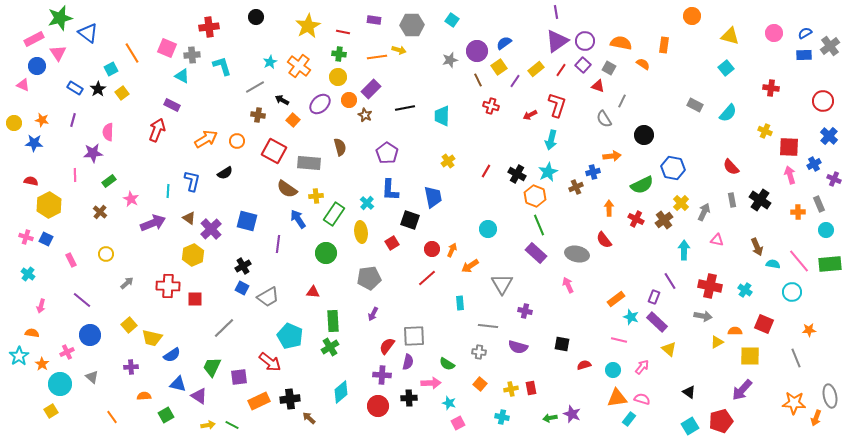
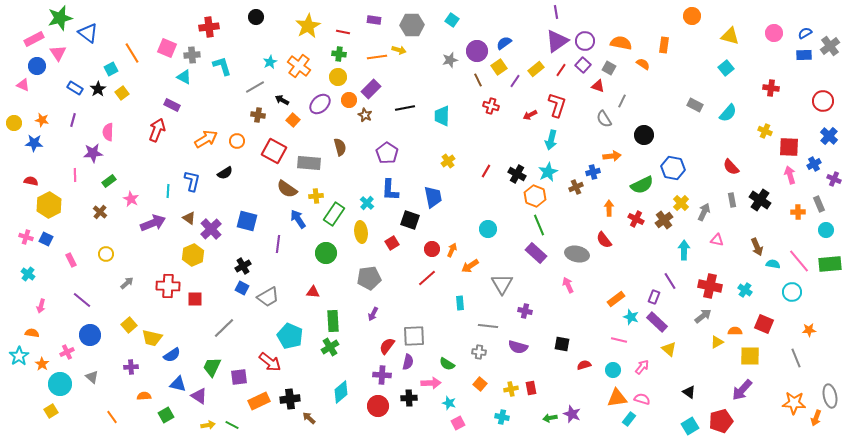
cyan triangle at (182, 76): moved 2 px right, 1 px down
gray arrow at (703, 316): rotated 48 degrees counterclockwise
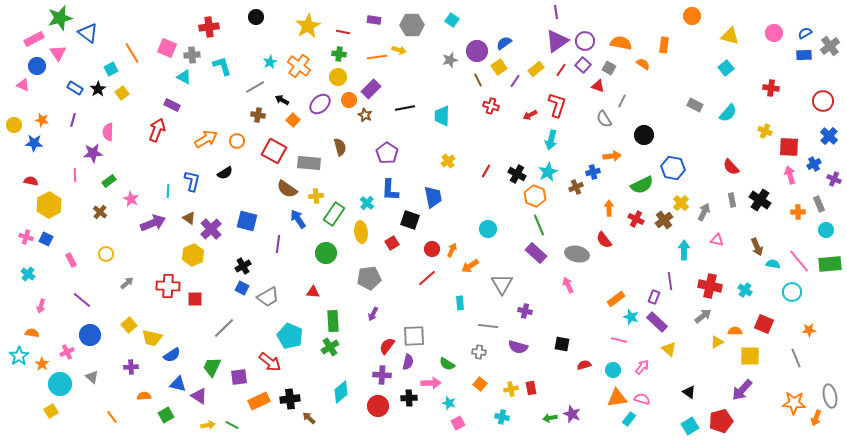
yellow circle at (14, 123): moved 2 px down
purple line at (670, 281): rotated 24 degrees clockwise
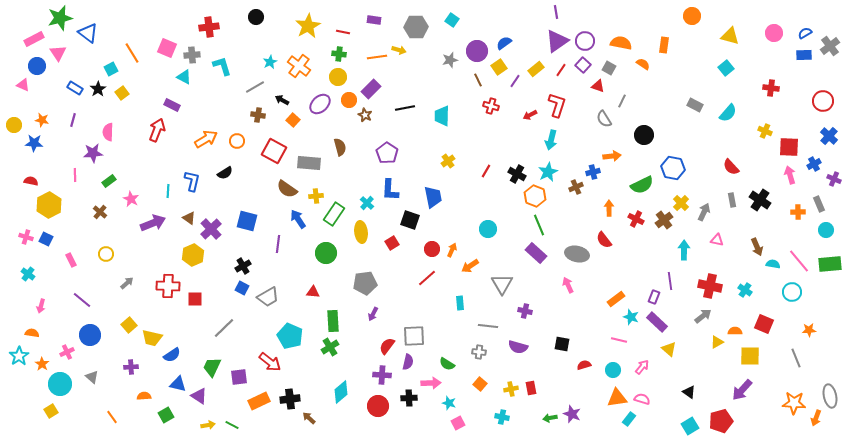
gray hexagon at (412, 25): moved 4 px right, 2 px down
gray pentagon at (369, 278): moved 4 px left, 5 px down
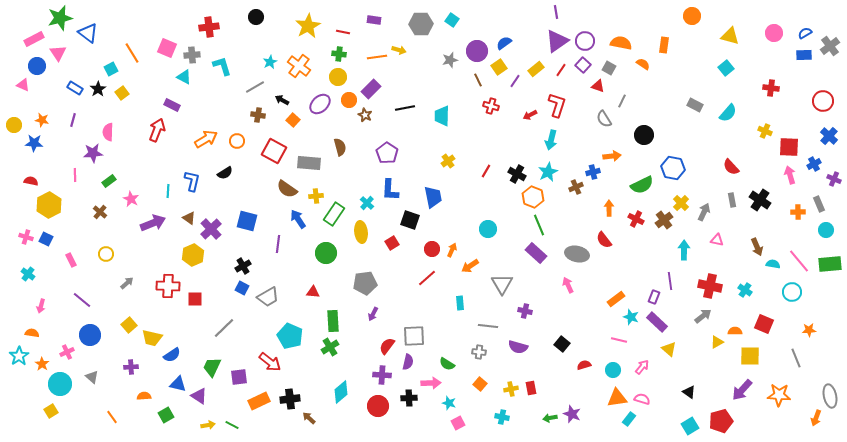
gray hexagon at (416, 27): moved 5 px right, 3 px up
orange hexagon at (535, 196): moved 2 px left, 1 px down
black square at (562, 344): rotated 28 degrees clockwise
orange star at (794, 403): moved 15 px left, 8 px up
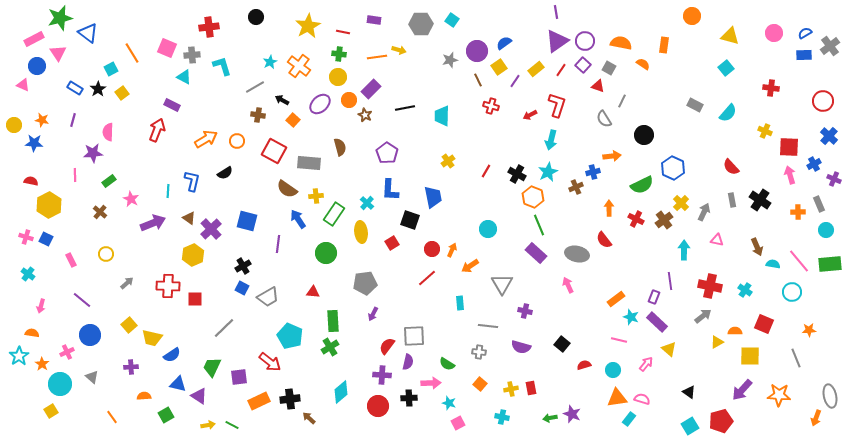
blue hexagon at (673, 168): rotated 15 degrees clockwise
purple semicircle at (518, 347): moved 3 px right
pink arrow at (642, 367): moved 4 px right, 3 px up
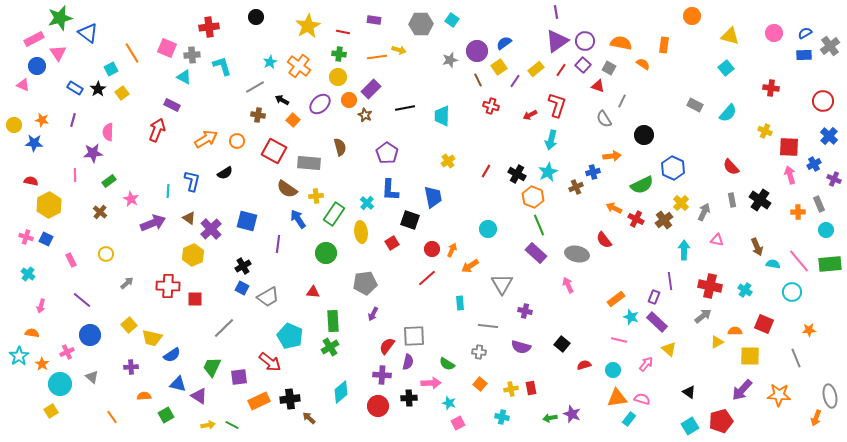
orange arrow at (609, 208): moved 5 px right; rotated 63 degrees counterclockwise
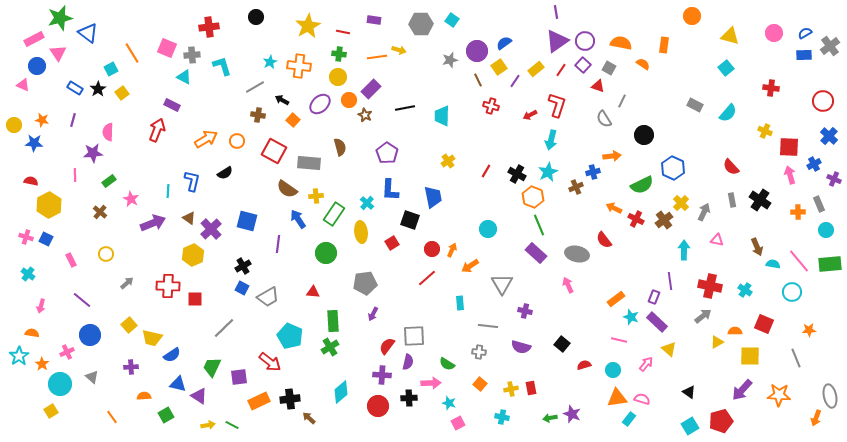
orange cross at (299, 66): rotated 30 degrees counterclockwise
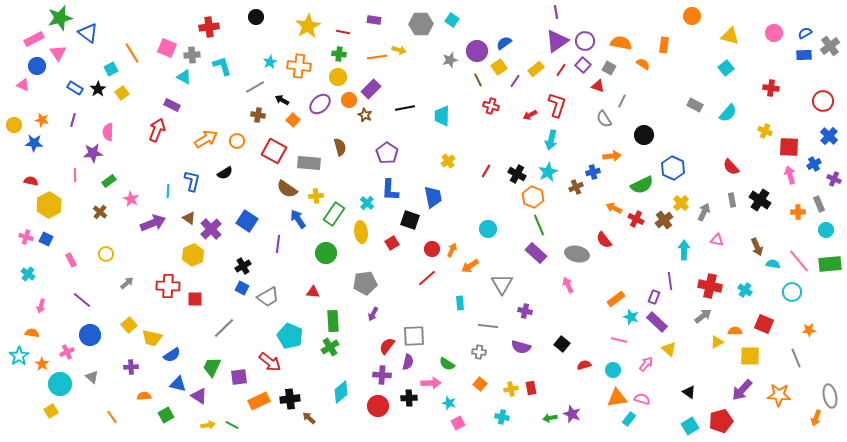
blue square at (247, 221): rotated 20 degrees clockwise
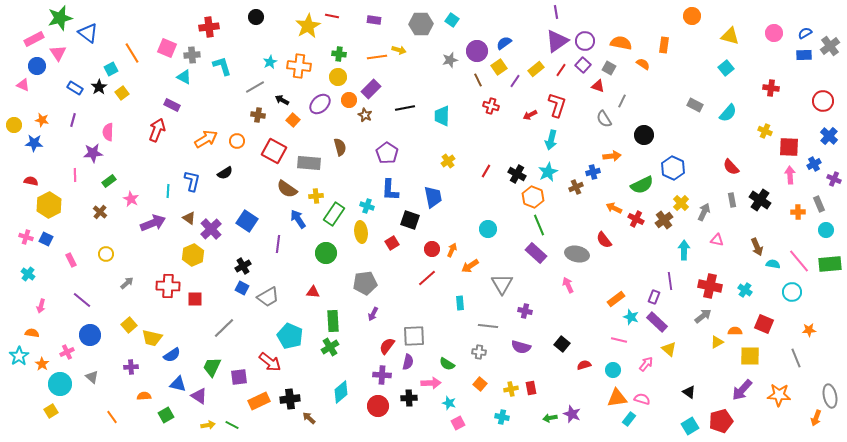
red line at (343, 32): moved 11 px left, 16 px up
black star at (98, 89): moved 1 px right, 2 px up
pink arrow at (790, 175): rotated 12 degrees clockwise
cyan cross at (367, 203): moved 3 px down; rotated 24 degrees counterclockwise
